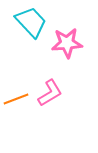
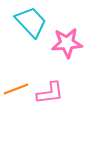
pink L-shape: rotated 24 degrees clockwise
orange line: moved 10 px up
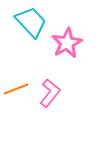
pink star: rotated 24 degrees counterclockwise
pink L-shape: rotated 44 degrees counterclockwise
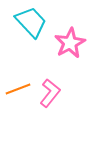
pink star: moved 3 px right
orange line: moved 2 px right
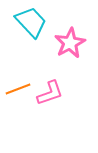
pink L-shape: rotated 32 degrees clockwise
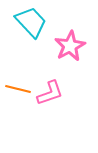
pink star: moved 3 px down
orange line: rotated 35 degrees clockwise
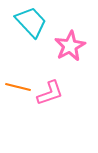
orange line: moved 2 px up
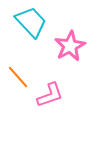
orange line: moved 10 px up; rotated 35 degrees clockwise
pink L-shape: moved 2 px down
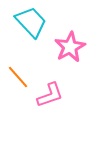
pink star: moved 1 px down
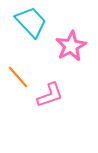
pink star: moved 1 px right, 1 px up
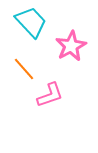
orange line: moved 6 px right, 8 px up
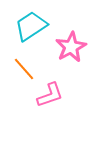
cyan trapezoid: moved 4 px down; rotated 80 degrees counterclockwise
pink star: moved 1 px down
